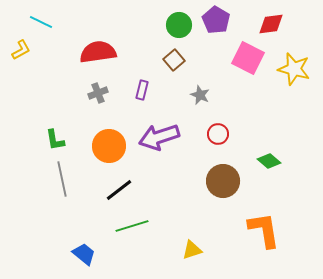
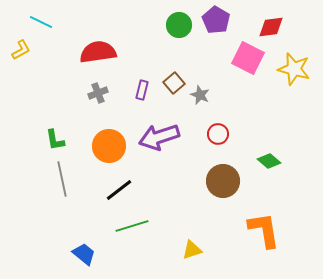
red diamond: moved 3 px down
brown square: moved 23 px down
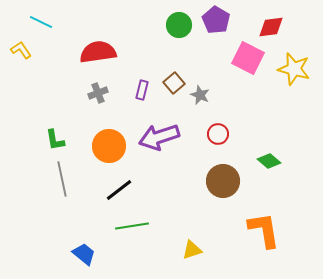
yellow L-shape: rotated 95 degrees counterclockwise
green line: rotated 8 degrees clockwise
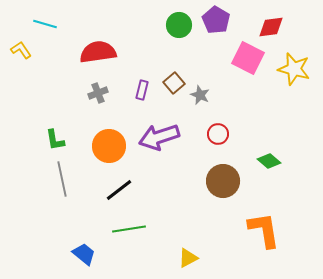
cyan line: moved 4 px right, 2 px down; rotated 10 degrees counterclockwise
green line: moved 3 px left, 3 px down
yellow triangle: moved 4 px left, 8 px down; rotated 10 degrees counterclockwise
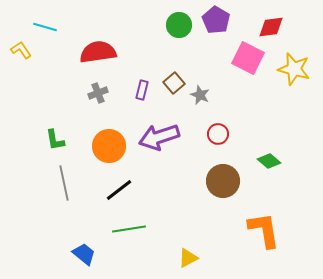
cyan line: moved 3 px down
gray line: moved 2 px right, 4 px down
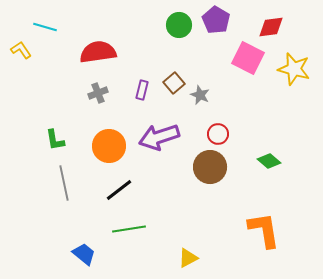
brown circle: moved 13 px left, 14 px up
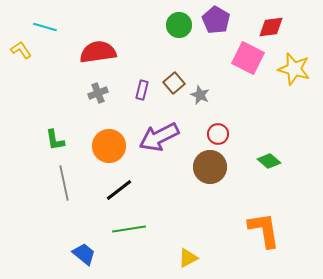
purple arrow: rotated 9 degrees counterclockwise
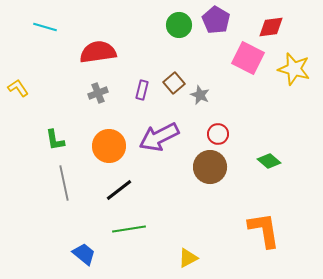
yellow L-shape: moved 3 px left, 38 px down
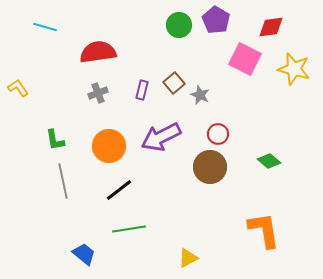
pink square: moved 3 px left, 1 px down
purple arrow: moved 2 px right
gray line: moved 1 px left, 2 px up
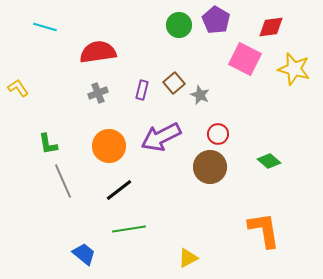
green L-shape: moved 7 px left, 4 px down
gray line: rotated 12 degrees counterclockwise
